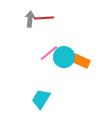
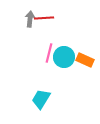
pink line: rotated 36 degrees counterclockwise
orange rectangle: moved 4 px right, 1 px up
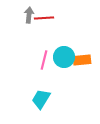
gray arrow: moved 1 px left, 4 px up
pink line: moved 5 px left, 7 px down
orange rectangle: moved 3 px left; rotated 30 degrees counterclockwise
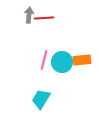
cyan circle: moved 2 px left, 5 px down
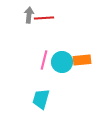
cyan trapezoid: rotated 15 degrees counterclockwise
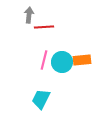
red line: moved 9 px down
cyan trapezoid: rotated 10 degrees clockwise
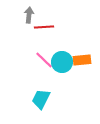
pink line: rotated 60 degrees counterclockwise
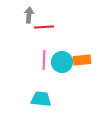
pink line: rotated 48 degrees clockwise
cyan trapezoid: rotated 70 degrees clockwise
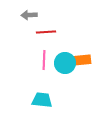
gray arrow: rotated 98 degrees counterclockwise
red line: moved 2 px right, 5 px down
cyan circle: moved 3 px right, 1 px down
cyan trapezoid: moved 1 px right, 1 px down
